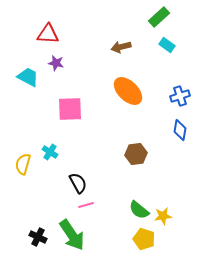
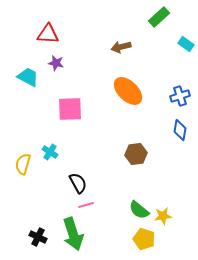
cyan rectangle: moved 19 px right, 1 px up
green arrow: moved 1 px right, 1 px up; rotated 16 degrees clockwise
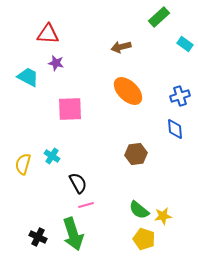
cyan rectangle: moved 1 px left
blue diamond: moved 5 px left, 1 px up; rotated 15 degrees counterclockwise
cyan cross: moved 2 px right, 4 px down
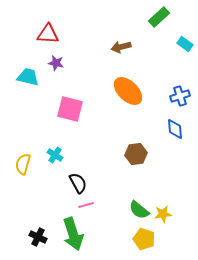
cyan trapezoid: rotated 15 degrees counterclockwise
pink square: rotated 16 degrees clockwise
cyan cross: moved 3 px right, 1 px up
yellow star: moved 2 px up
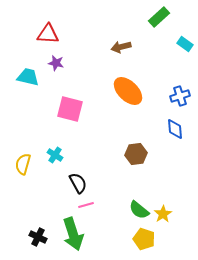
yellow star: rotated 24 degrees counterclockwise
